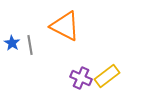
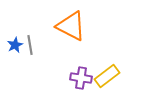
orange triangle: moved 6 px right
blue star: moved 3 px right, 2 px down; rotated 14 degrees clockwise
purple cross: rotated 15 degrees counterclockwise
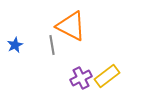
gray line: moved 22 px right
purple cross: rotated 35 degrees counterclockwise
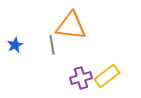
orange triangle: rotated 20 degrees counterclockwise
purple cross: rotated 10 degrees clockwise
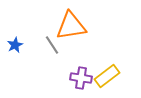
orange triangle: rotated 16 degrees counterclockwise
gray line: rotated 24 degrees counterclockwise
purple cross: rotated 25 degrees clockwise
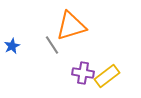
orange triangle: rotated 8 degrees counterclockwise
blue star: moved 3 px left, 1 px down
purple cross: moved 2 px right, 5 px up
